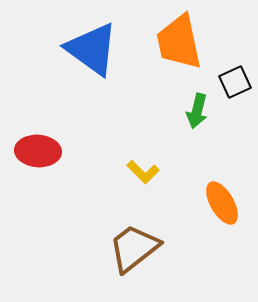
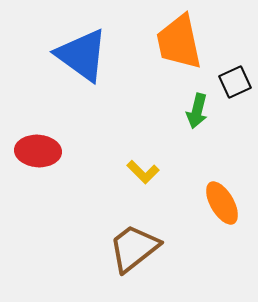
blue triangle: moved 10 px left, 6 px down
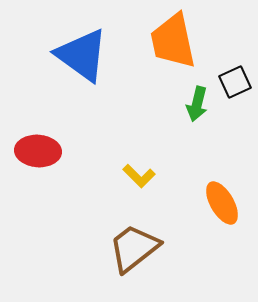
orange trapezoid: moved 6 px left, 1 px up
green arrow: moved 7 px up
yellow L-shape: moved 4 px left, 4 px down
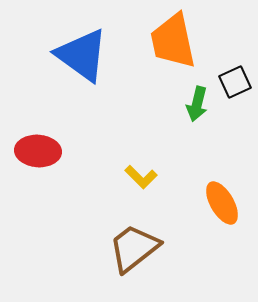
yellow L-shape: moved 2 px right, 1 px down
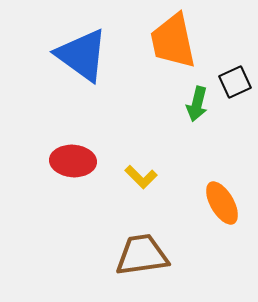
red ellipse: moved 35 px right, 10 px down
brown trapezoid: moved 8 px right, 7 px down; rotated 30 degrees clockwise
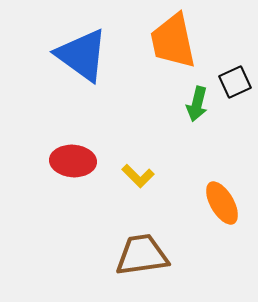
yellow L-shape: moved 3 px left, 1 px up
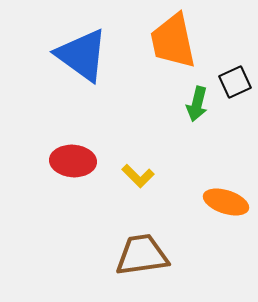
orange ellipse: moved 4 px right, 1 px up; rotated 42 degrees counterclockwise
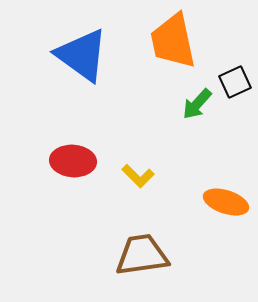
green arrow: rotated 28 degrees clockwise
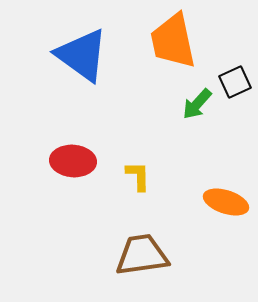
yellow L-shape: rotated 136 degrees counterclockwise
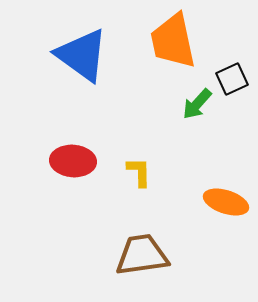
black square: moved 3 px left, 3 px up
yellow L-shape: moved 1 px right, 4 px up
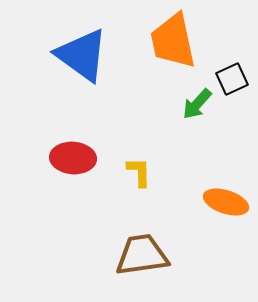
red ellipse: moved 3 px up
